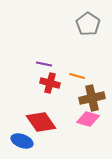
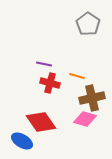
pink diamond: moved 3 px left
blue ellipse: rotated 10 degrees clockwise
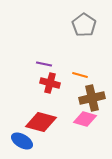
gray pentagon: moved 4 px left, 1 px down
orange line: moved 3 px right, 1 px up
red diamond: rotated 40 degrees counterclockwise
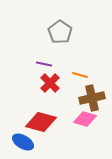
gray pentagon: moved 24 px left, 7 px down
red cross: rotated 30 degrees clockwise
blue ellipse: moved 1 px right, 1 px down
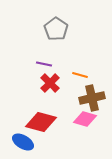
gray pentagon: moved 4 px left, 3 px up
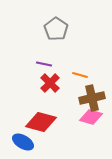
pink diamond: moved 6 px right, 2 px up
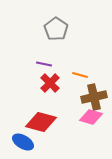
brown cross: moved 2 px right, 1 px up
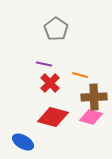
brown cross: rotated 10 degrees clockwise
red diamond: moved 12 px right, 5 px up
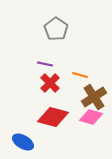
purple line: moved 1 px right
brown cross: rotated 30 degrees counterclockwise
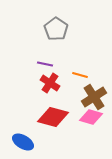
red cross: rotated 12 degrees counterclockwise
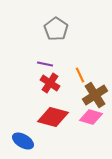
orange line: rotated 49 degrees clockwise
brown cross: moved 1 px right, 2 px up
blue ellipse: moved 1 px up
